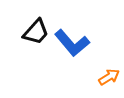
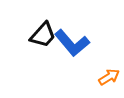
black trapezoid: moved 7 px right, 3 px down
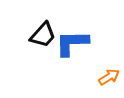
blue L-shape: rotated 129 degrees clockwise
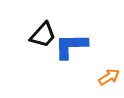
blue L-shape: moved 1 px left, 3 px down
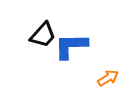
orange arrow: moved 1 px left, 1 px down
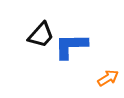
black trapezoid: moved 2 px left
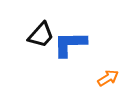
blue L-shape: moved 1 px left, 2 px up
